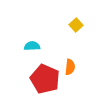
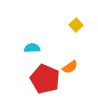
cyan semicircle: moved 2 px down
orange semicircle: rotated 49 degrees clockwise
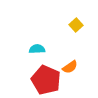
cyan semicircle: moved 5 px right, 1 px down
red pentagon: moved 1 px right, 1 px down
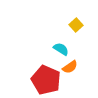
cyan semicircle: moved 24 px right; rotated 35 degrees clockwise
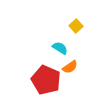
yellow square: moved 1 px down
cyan semicircle: moved 1 px left, 1 px up
